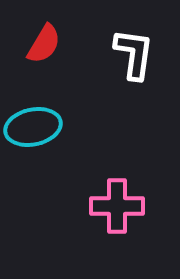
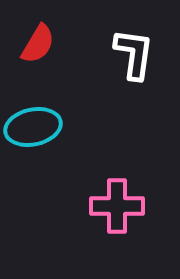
red semicircle: moved 6 px left
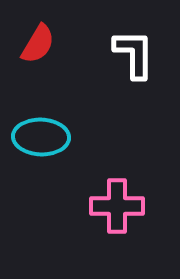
white L-shape: rotated 8 degrees counterclockwise
cyan ellipse: moved 8 px right, 10 px down; rotated 14 degrees clockwise
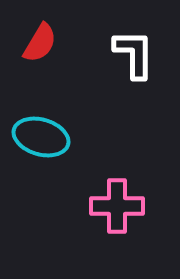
red semicircle: moved 2 px right, 1 px up
cyan ellipse: rotated 14 degrees clockwise
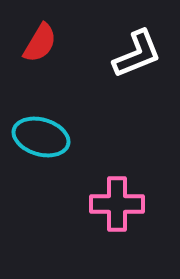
white L-shape: moved 3 px right; rotated 68 degrees clockwise
pink cross: moved 2 px up
